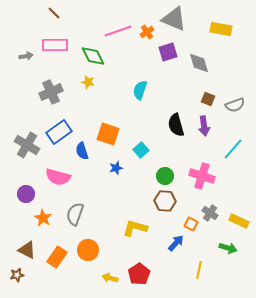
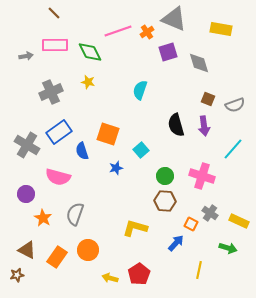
green diamond at (93, 56): moved 3 px left, 4 px up
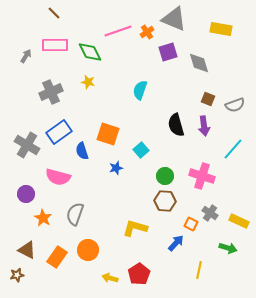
gray arrow at (26, 56): rotated 48 degrees counterclockwise
